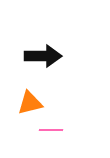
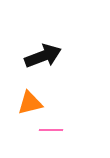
black arrow: rotated 21 degrees counterclockwise
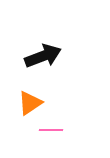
orange triangle: rotated 20 degrees counterclockwise
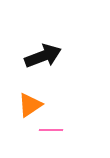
orange triangle: moved 2 px down
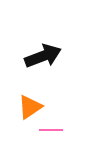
orange triangle: moved 2 px down
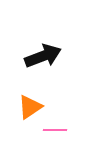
pink line: moved 4 px right
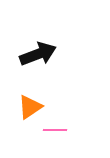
black arrow: moved 5 px left, 2 px up
